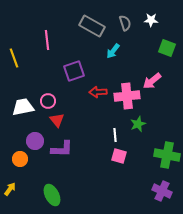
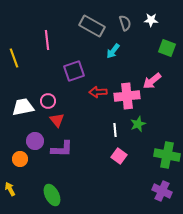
white line: moved 5 px up
pink square: rotated 21 degrees clockwise
yellow arrow: rotated 64 degrees counterclockwise
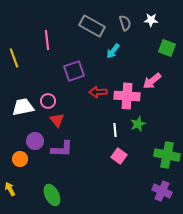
pink cross: rotated 10 degrees clockwise
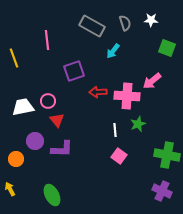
orange circle: moved 4 px left
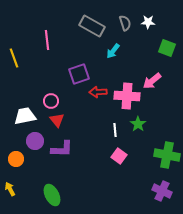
white star: moved 3 px left, 2 px down
purple square: moved 5 px right, 3 px down
pink circle: moved 3 px right
white trapezoid: moved 2 px right, 9 px down
green star: rotated 14 degrees counterclockwise
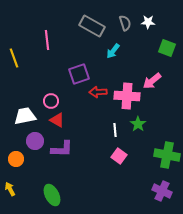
red triangle: rotated 21 degrees counterclockwise
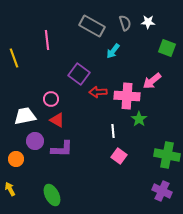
purple square: rotated 35 degrees counterclockwise
pink circle: moved 2 px up
green star: moved 1 px right, 5 px up
white line: moved 2 px left, 1 px down
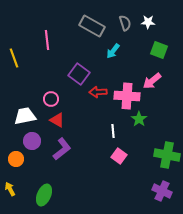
green square: moved 8 px left, 2 px down
purple circle: moved 3 px left
purple L-shape: rotated 40 degrees counterclockwise
green ellipse: moved 8 px left; rotated 50 degrees clockwise
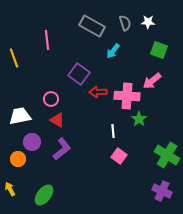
white trapezoid: moved 5 px left
purple circle: moved 1 px down
green cross: rotated 20 degrees clockwise
orange circle: moved 2 px right
green ellipse: rotated 15 degrees clockwise
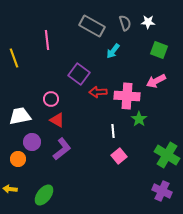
pink arrow: moved 4 px right; rotated 12 degrees clockwise
pink square: rotated 14 degrees clockwise
yellow arrow: rotated 56 degrees counterclockwise
